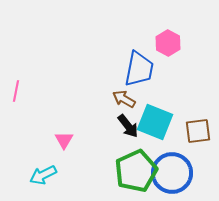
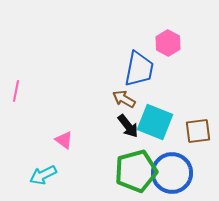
pink triangle: rotated 24 degrees counterclockwise
green pentagon: rotated 9 degrees clockwise
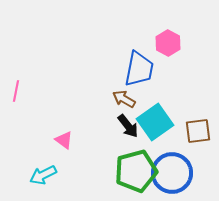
cyan square: rotated 33 degrees clockwise
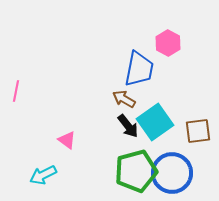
pink triangle: moved 3 px right
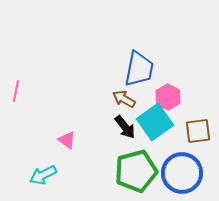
pink hexagon: moved 54 px down
black arrow: moved 3 px left, 1 px down
blue circle: moved 10 px right
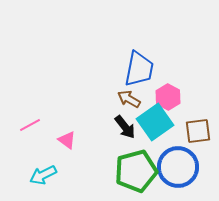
pink line: moved 14 px right, 34 px down; rotated 50 degrees clockwise
brown arrow: moved 5 px right
blue circle: moved 4 px left, 6 px up
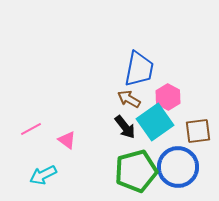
pink line: moved 1 px right, 4 px down
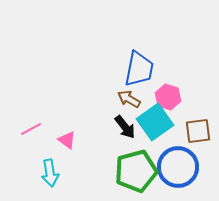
pink hexagon: rotated 10 degrees counterclockwise
cyan arrow: moved 7 px right, 2 px up; rotated 72 degrees counterclockwise
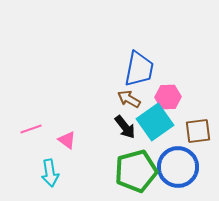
pink hexagon: rotated 20 degrees counterclockwise
pink line: rotated 10 degrees clockwise
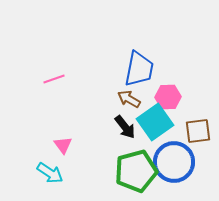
pink line: moved 23 px right, 50 px up
pink triangle: moved 4 px left, 5 px down; rotated 18 degrees clockwise
blue circle: moved 4 px left, 5 px up
cyan arrow: rotated 48 degrees counterclockwise
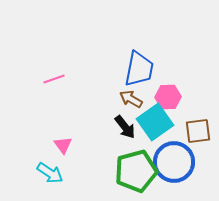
brown arrow: moved 2 px right
